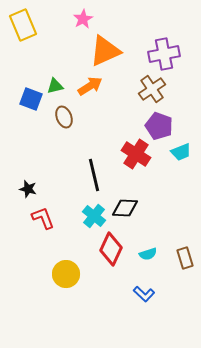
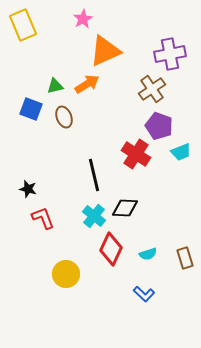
purple cross: moved 6 px right
orange arrow: moved 3 px left, 2 px up
blue square: moved 10 px down
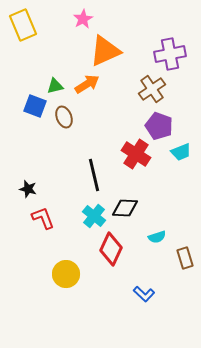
blue square: moved 4 px right, 3 px up
cyan semicircle: moved 9 px right, 17 px up
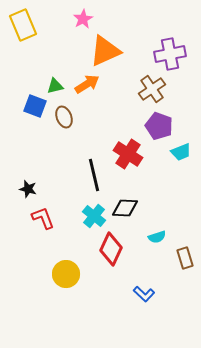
red cross: moved 8 px left
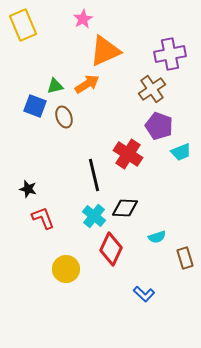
yellow circle: moved 5 px up
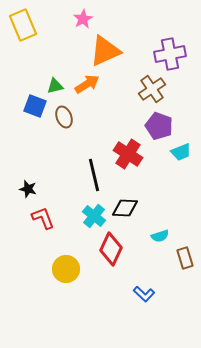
cyan semicircle: moved 3 px right, 1 px up
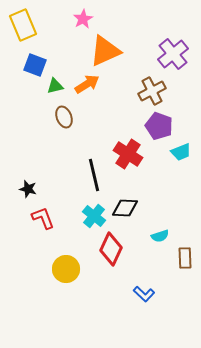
purple cross: moved 3 px right; rotated 28 degrees counterclockwise
brown cross: moved 2 px down; rotated 8 degrees clockwise
blue square: moved 41 px up
brown rectangle: rotated 15 degrees clockwise
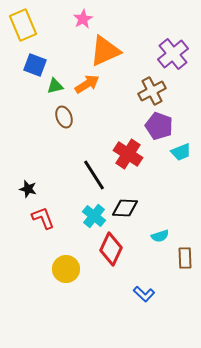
black line: rotated 20 degrees counterclockwise
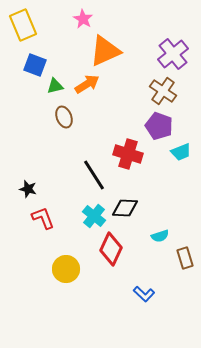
pink star: rotated 12 degrees counterclockwise
brown cross: moved 11 px right; rotated 28 degrees counterclockwise
red cross: rotated 16 degrees counterclockwise
brown rectangle: rotated 15 degrees counterclockwise
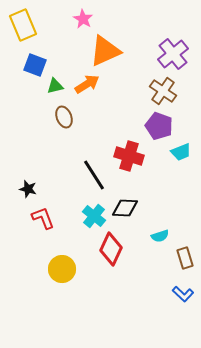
red cross: moved 1 px right, 2 px down
yellow circle: moved 4 px left
blue L-shape: moved 39 px right
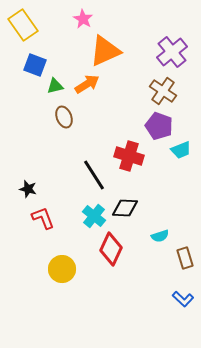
yellow rectangle: rotated 12 degrees counterclockwise
purple cross: moved 1 px left, 2 px up
cyan trapezoid: moved 2 px up
blue L-shape: moved 5 px down
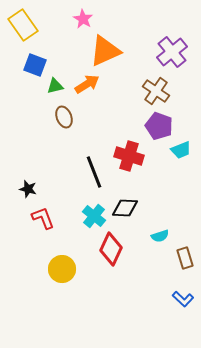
brown cross: moved 7 px left
black line: moved 3 px up; rotated 12 degrees clockwise
